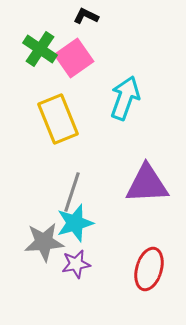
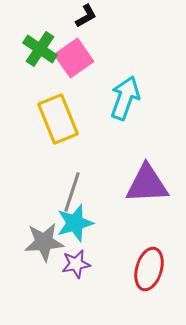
black L-shape: rotated 125 degrees clockwise
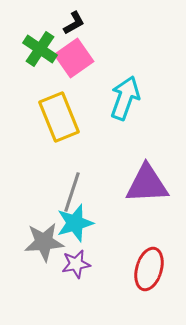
black L-shape: moved 12 px left, 7 px down
yellow rectangle: moved 1 px right, 2 px up
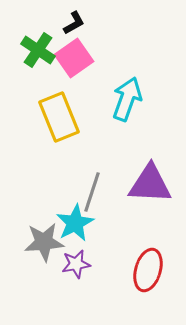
green cross: moved 2 px left, 1 px down
cyan arrow: moved 2 px right, 1 px down
purple triangle: moved 3 px right; rotated 6 degrees clockwise
gray line: moved 20 px right
cyan star: rotated 12 degrees counterclockwise
red ellipse: moved 1 px left, 1 px down
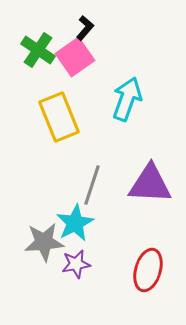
black L-shape: moved 11 px right, 5 px down; rotated 20 degrees counterclockwise
pink square: moved 1 px right, 1 px up
gray line: moved 7 px up
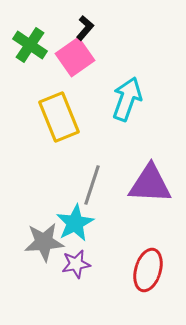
green cross: moved 8 px left, 5 px up
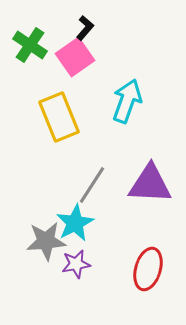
cyan arrow: moved 2 px down
gray line: rotated 15 degrees clockwise
gray star: moved 2 px right, 1 px up
red ellipse: moved 1 px up
